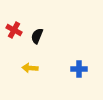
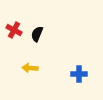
black semicircle: moved 2 px up
blue cross: moved 5 px down
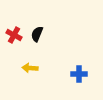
red cross: moved 5 px down
